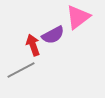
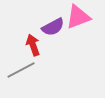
pink triangle: rotated 16 degrees clockwise
purple semicircle: moved 8 px up
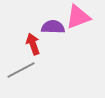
purple semicircle: rotated 150 degrees counterclockwise
red arrow: moved 1 px up
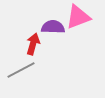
red arrow: rotated 35 degrees clockwise
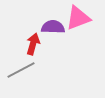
pink triangle: moved 1 px down
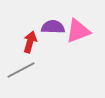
pink triangle: moved 13 px down
red arrow: moved 3 px left, 2 px up
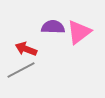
pink triangle: moved 1 px right, 1 px down; rotated 16 degrees counterclockwise
red arrow: moved 4 px left, 7 px down; rotated 85 degrees counterclockwise
